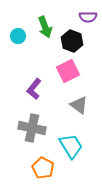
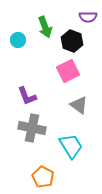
cyan circle: moved 4 px down
purple L-shape: moved 7 px left, 7 px down; rotated 60 degrees counterclockwise
orange pentagon: moved 9 px down
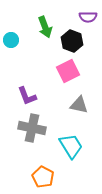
cyan circle: moved 7 px left
gray triangle: rotated 24 degrees counterclockwise
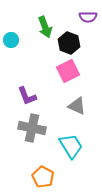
black hexagon: moved 3 px left, 2 px down
gray triangle: moved 2 px left, 1 px down; rotated 12 degrees clockwise
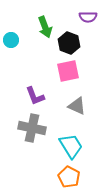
pink square: rotated 15 degrees clockwise
purple L-shape: moved 8 px right
orange pentagon: moved 26 px right
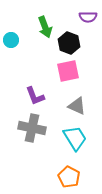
cyan trapezoid: moved 4 px right, 8 px up
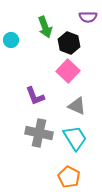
pink square: rotated 35 degrees counterclockwise
gray cross: moved 7 px right, 5 px down
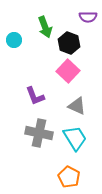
cyan circle: moved 3 px right
